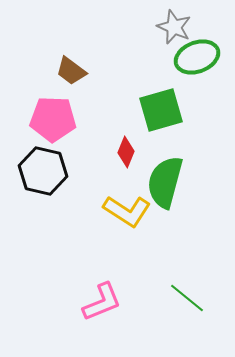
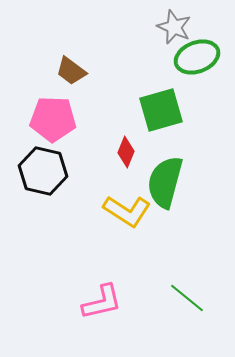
pink L-shape: rotated 9 degrees clockwise
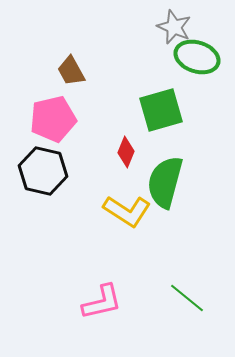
green ellipse: rotated 39 degrees clockwise
brown trapezoid: rotated 24 degrees clockwise
pink pentagon: rotated 15 degrees counterclockwise
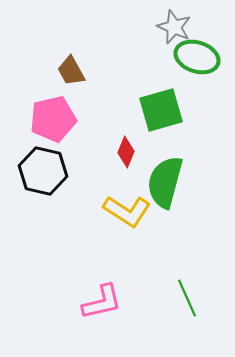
green line: rotated 27 degrees clockwise
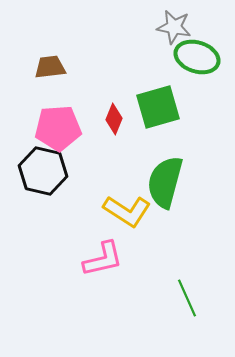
gray star: rotated 12 degrees counterclockwise
brown trapezoid: moved 21 px left, 4 px up; rotated 112 degrees clockwise
green square: moved 3 px left, 3 px up
pink pentagon: moved 5 px right, 9 px down; rotated 9 degrees clockwise
red diamond: moved 12 px left, 33 px up
pink L-shape: moved 1 px right, 43 px up
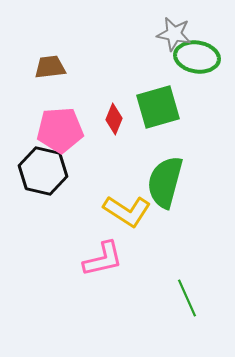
gray star: moved 7 px down
green ellipse: rotated 9 degrees counterclockwise
pink pentagon: moved 2 px right, 2 px down
